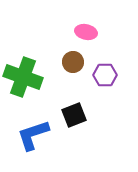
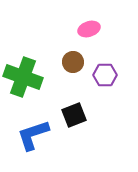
pink ellipse: moved 3 px right, 3 px up; rotated 30 degrees counterclockwise
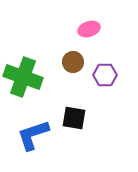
black square: moved 3 px down; rotated 30 degrees clockwise
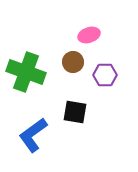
pink ellipse: moved 6 px down
green cross: moved 3 px right, 5 px up
black square: moved 1 px right, 6 px up
blue L-shape: rotated 18 degrees counterclockwise
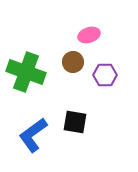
black square: moved 10 px down
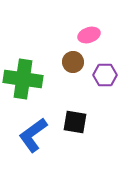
green cross: moved 3 px left, 7 px down; rotated 12 degrees counterclockwise
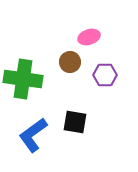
pink ellipse: moved 2 px down
brown circle: moved 3 px left
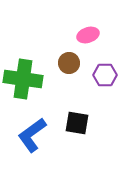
pink ellipse: moved 1 px left, 2 px up
brown circle: moved 1 px left, 1 px down
black square: moved 2 px right, 1 px down
blue L-shape: moved 1 px left
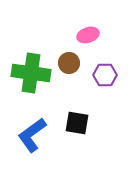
green cross: moved 8 px right, 6 px up
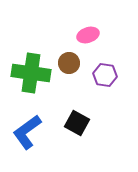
purple hexagon: rotated 10 degrees clockwise
black square: rotated 20 degrees clockwise
blue L-shape: moved 5 px left, 3 px up
